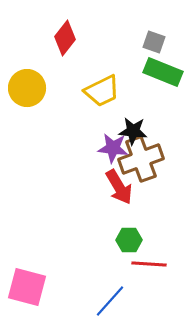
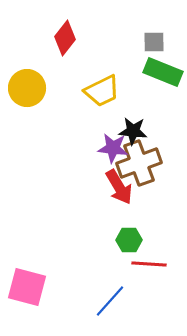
gray square: rotated 20 degrees counterclockwise
brown cross: moved 2 px left, 4 px down
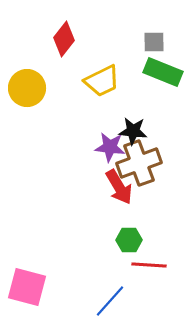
red diamond: moved 1 px left, 1 px down
yellow trapezoid: moved 10 px up
purple star: moved 3 px left, 1 px up
red line: moved 1 px down
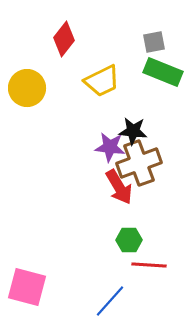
gray square: rotated 10 degrees counterclockwise
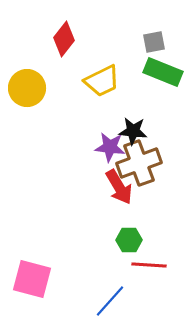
pink square: moved 5 px right, 8 px up
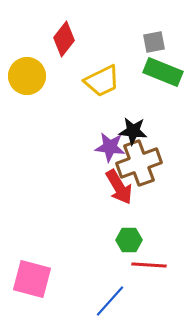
yellow circle: moved 12 px up
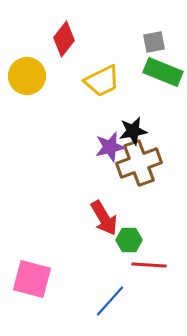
black star: rotated 16 degrees counterclockwise
purple star: rotated 20 degrees counterclockwise
red arrow: moved 15 px left, 31 px down
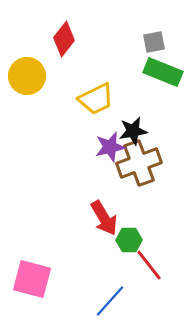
yellow trapezoid: moved 6 px left, 18 px down
red line: rotated 48 degrees clockwise
